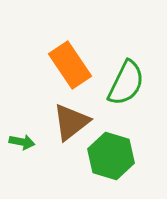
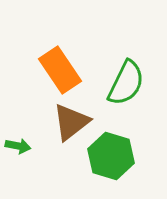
orange rectangle: moved 10 px left, 5 px down
green arrow: moved 4 px left, 4 px down
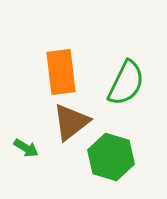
orange rectangle: moved 1 px right, 2 px down; rotated 27 degrees clockwise
green arrow: moved 8 px right, 2 px down; rotated 20 degrees clockwise
green hexagon: moved 1 px down
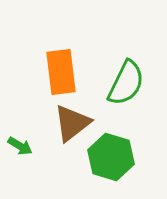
brown triangle: moved 1 px right, 1 px down
green arrow: moved 6 px left, 2 px up
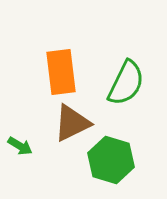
brown triangle: rotated 12 degrees clockwise
green hexagon: moved 3 px down
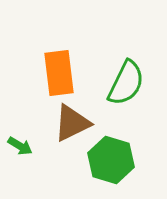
orange rectangle: moved 2 px left, 1 px down
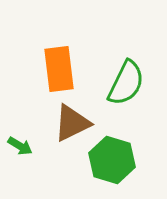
orange rectangle: moved 4 px up
green hexagon: moved 1 px right
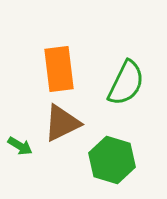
brown triangle: moved 10 px left
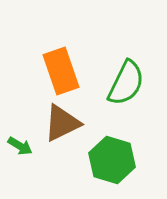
orange rectangle: moved 2 px right, 2 px down; rotated 12 degrees counterclockwise
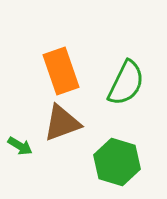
brown triangle: rotated 6 degrees clockwise
green hexagon: moved 5 px right, 2 px down
